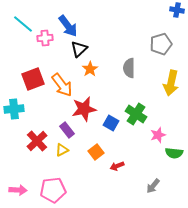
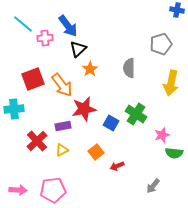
black triangle: moved 1 px left
purple rectangle: moved 4 px left, 4 px up; rotated 63 degrees counterclockwise
pink star: moved 4 px right
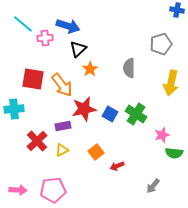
blue arrow: rotated 35 degrees counterclockwise
red square: rotated 30 degrees clockwise
blue square: moved 1 px left, 9 px up
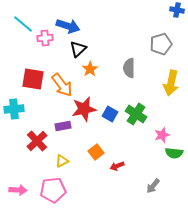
yellow triangle: moved 11 px down
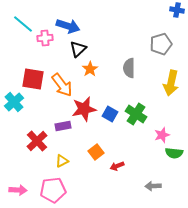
cyan cross: moved 7 px up; rotated 36 degrees counterclockwise
gray arrow: rotated 49 degrees clockwise
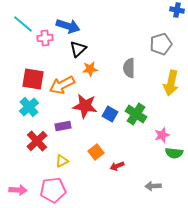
orange star: rotated 28 degrees clockwise
orange arrow: rotated 100 degrees clockwise
cyan cross: moved 15 px right, 5 px down
red star: moved 1 px right, 3 px up; rotated 20 degrees clockwise
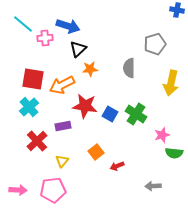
gray pentagon: moved 6 px left
yellow triangle: rotated 24 degrees counterclockwise
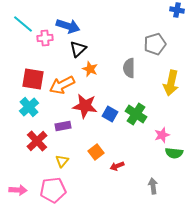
orange star: rotated 28 degrees clockwise
gray arrow: rotated 84 degrees clockwise
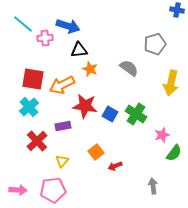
black triangle: moved 1 px right, 1 px down; rotated 36 degrees clockwise
gray semicircle: rotated 126 degrees clockwise
green semicircle: rotated 60 degrees counterclockwise
red arrow: moved 2 px left
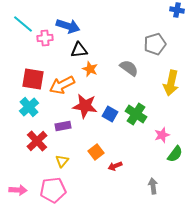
green semicircle: moved 1 px right, 1 px down
